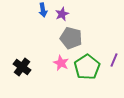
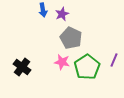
gray pentagon: rotated 10 degrees clockwise
pink star: moved 1 px right, 1 px up; rotated 14 degrees counterclockwise
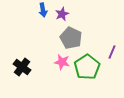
purple line: moved 2 px left, 8 px up
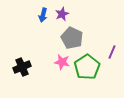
blue arrow: moved 5 px down; rotated 24 degrees clockwise
gray pentagon: moved 1 px right
black cross: rotated 30 degrees clockwise
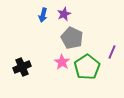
purple star: moved 2 px right
pink star: rotated 21 degrees clockwise
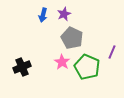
green pentagon: rotated 15 degrees counterclockwise
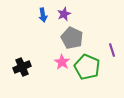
blue arrow: rotated 24 degrees counterclockwise
purple line: moved 2 px up; rotated 40 degrees counterclockwise
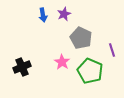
gray pentagon: moved 9 px right
green pentagon: moved 3 px right, 4 px down
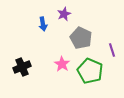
blue arrow: moved 9 px down
pink star: moved 2 px down
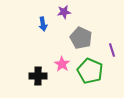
purple star: moved 2 px up; rotated 16 degrees clockwise
black cross: moved 16 px right, 9 px down; rotated 24 degrees clockwise
